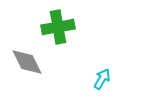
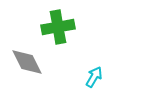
cyan arrow: moved 8 px left, 2 px up
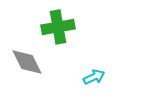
cyan arrow: rotated 35 degrees clockwise
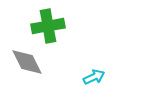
green cross: moved 10 px left, 1 px up
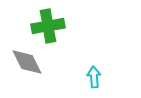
cyan arrow: rotated 70 degrees counterclockwise
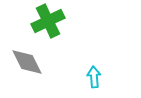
green cross: moved 5 px up; rotated 16 degrees counterclockwise
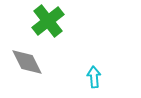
green cross: rotated 12 degrees counterclockwise
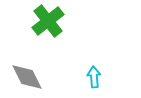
gray diamond: moved 15 px down
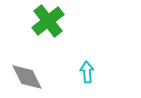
cyan arrow: moved 7 px left, 5 px up
